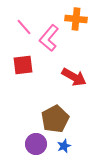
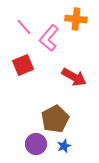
red square: rotated 15 degrees counterclockwise
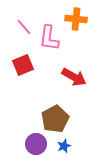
pink L-shape: rotated 32 degrees counterclockwise
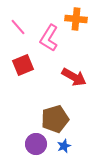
pink line: moved 6 px left
pink L-shape: rotated 24 degrees clockwise
brown pentagon: rotated 12 degrees clockwise
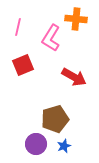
pink line: rotated 54 degrees clockwise
pink L-shape: moved 2 px right
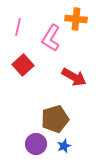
red square: rotated 20 degrees counterclockwise
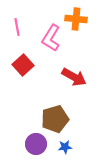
pink line: moved 1 px left; rotated 24 degrees counterclockwise
blue star: moved 1 px right, 1 px down; rotated 16 degrees clockwise
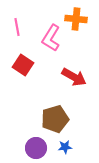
red square: rotated 15 degrees counterclockwise
purple circle: moved 4 px down
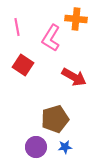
purple circle: moved 1 px up
